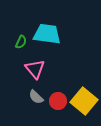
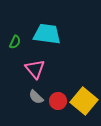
green semicircle: moved 6 px left
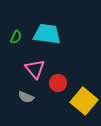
green semicircle: moved 1 px right, 5 px up
gray semicircle: moved 10 px left; rotated 21 degrees counterclockwise
red circle: moved 18 px up
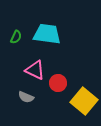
pink triangle: moved 1 px down; rotated 25 degrees counterclockwise
